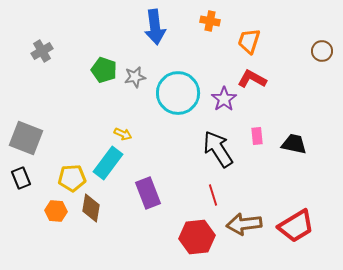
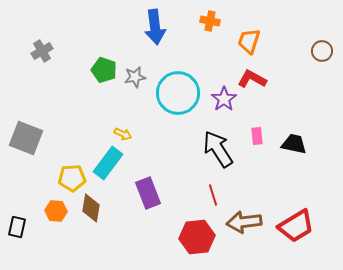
black rectangle: moved 4 px left, 49 px down; rotated 35 degrees clockwise
brown arrow: moved 2 px up
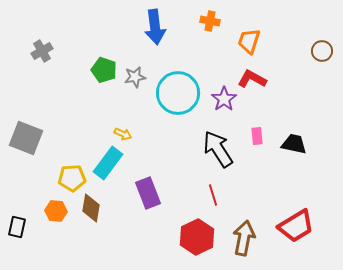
brown arrow: moved 16 px down; rotated 108 degrees clockwise
red hexagon: rotated 20 degrees counterclockwise
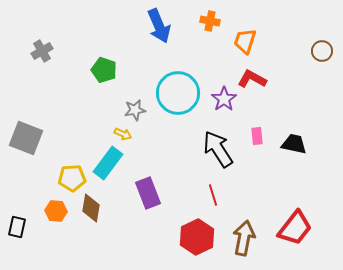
blue arrow: moved 4 px right, 1 px up; rotated 16 degrees counterclockwise
orange trapezoid: moved 4 px left
gray star: moved 33 px down
red trapezoid: moved 1 px left, 2 px down; rotated 21 degrees counterclockwise
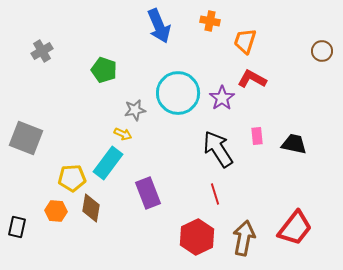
purple star: moved 2 px left, 1 px up
red line: moved 2 px right, 1 px up
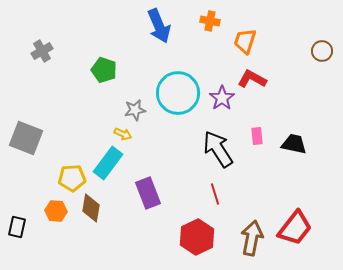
brown arrow: moved 8 px right
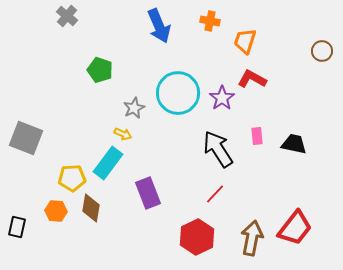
gray cross: moved 25 px right, 35 px up; rotated 20 degrees counterclockwise
green pentagon: moved 4 px left
gray star: moved 1 px left, 2 px up; rotated 15 degrees counterclockwise
red line: rotated 60 degrees clockwise
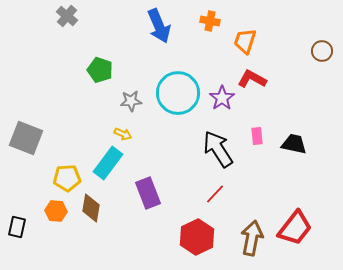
gray star: moved 3 px left, 7 px up; rotated 20 degrees clockwise
yellow pentagon: moved 5 px left
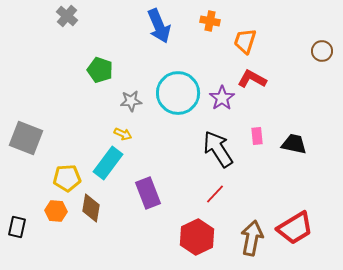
red trapezoid: rotated 21 degrees clockwise
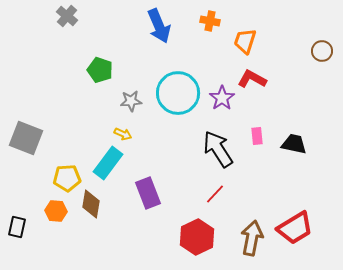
brown diamond: moved 4 px up
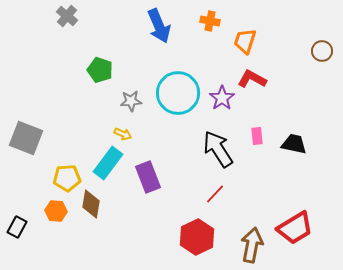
purple rectangle: moved 16 px up
black rectangle: rotated 15 degrees clockwise
brown arrow: moved 7 px down
